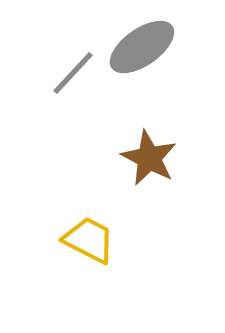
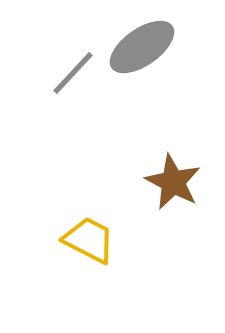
brown star: moved 24 px right, 24 px down
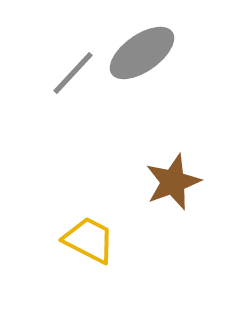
gray ellipse: moved 6 px down
brown star: rotated 24 degrees clockwise
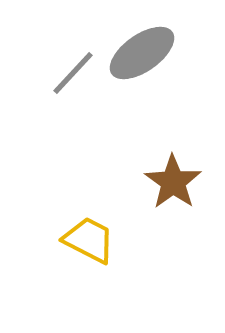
brown star: rotated 16 degrees counterclockwise
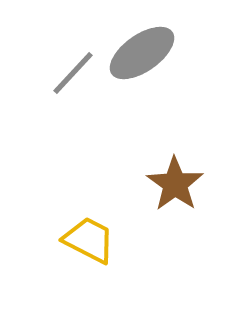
brown star: moved 2 px right, 2 px down
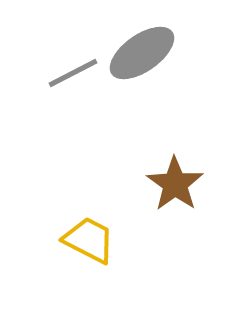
gray line: rotated 20 degrees clockwise
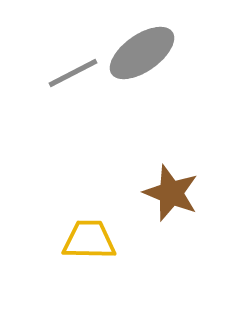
brown star: moved 4 px left, 9 px down; rotated 14 degrees counterclockwise
yellow trapezoid: rotated 26 degrees counterclockwise
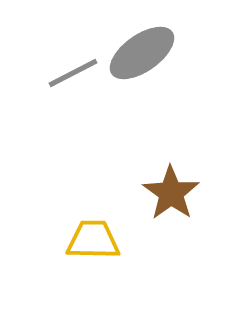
brown star: rotated 14 degrees clockwise
yellow trapezoid: moved 4 px right
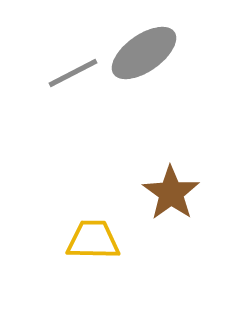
gray ellipse: moved 2 px right
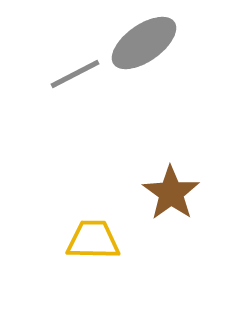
gray ellipse: moved 10 px up
gray line: moved 2 px right, 1 px down
